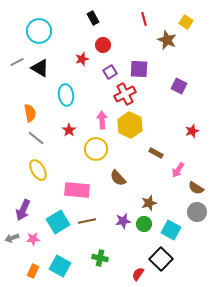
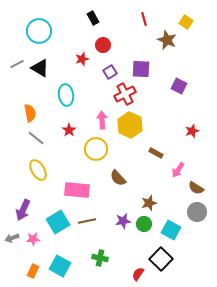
gray line at (17, 62): moved 2 px down
purple square at (139, 69): moved 2 px right
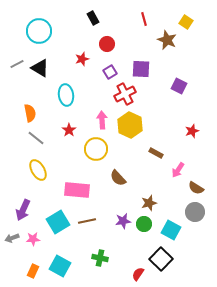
red circle at (103, 45): moved 4 px right, 1 px up
gray circle at (197, 212): moved 2 px left
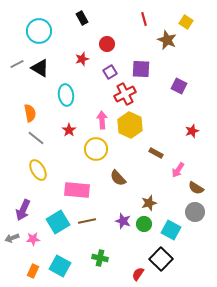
black rectangle at (93, 18): moved 11 px left
purple star at (123, 221): rotated 28 degrees clockwise
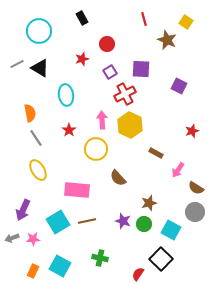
gray line at (36, 138): rotated 18 degrees clockwise
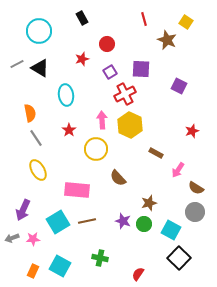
black square at (161, 259): moved 18 px right, 1 px up
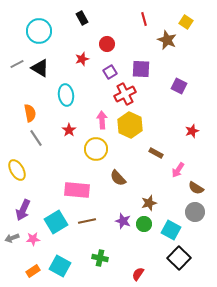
yellow ellipse at (38, 170): moved 21 px left
cyan square at (58, 222): moved 2 px left
orange rectangle at (33, 271): rotated 32 degrees clockwise
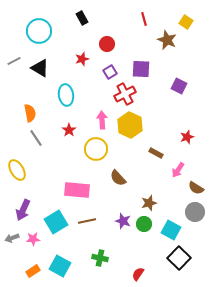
gray line at (17, 64): moved 3 px left, 3 px up
red star at (192, 131): moved 5 px left, 6 px down
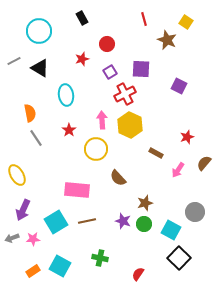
yellow ellipse at (17, 170): moved 5 px down
brown semicircle at (196, 188): moved 8 px right, 25 px up; rotated 98 degrees clockwise
brown star at (149, 203): moved 4 px left
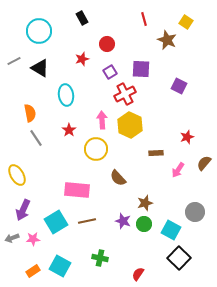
brown rectangle at (156, 153): rotated 32 degrees counterclockwise
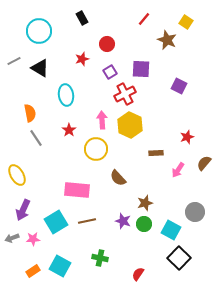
red line at (144, 19): rotated 56 degrees clockwise
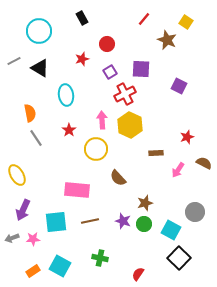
brown semicircle at (204, 163): rotated 77 degrees clockwise
brown line at (87, 221): moved 3 px right
cyan square at (56, 222): rotated 25 degrees clockwise
